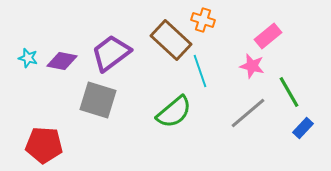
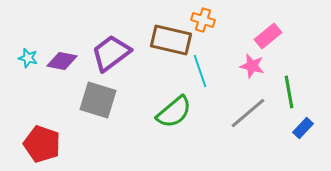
brown rectangle: rotated 30 degrees counterclockwise
green line: rotated 20 degrees clockwise
red pentagon: moved 2 px left, 1 px up; rotated 15 degrees clockwise
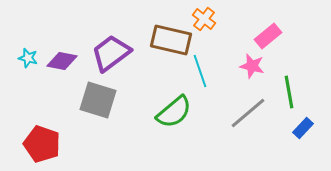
orange cross: moved 1 px right, 1 px up; rotated 20 degrees clockwise
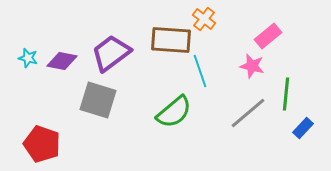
brown rectangle: rotated 9 degrees counterclockwise
green line: moved 3 px left, 2 px down; rotated 16 degrees clockwise
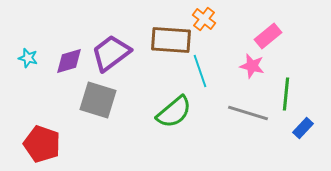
purple diamond: moved 7 px right; rotated 28 degrees counterclockwise
gray line: rotated 57 degrees clockwise
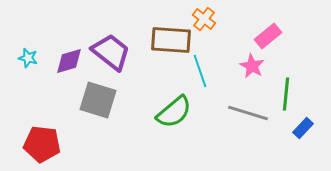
purple trapezoid: moved 1 px up; rotated 75 degrees clockwise
pink star: rotated 15 degrees clockwise
red pentagon: rotated 12 degrees counterclockwise
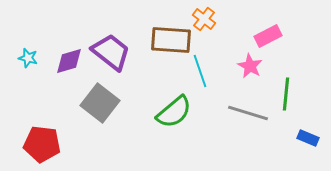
pink rectangle: rotated 12 degrees clockwise
pink star: moved 2 px left
gray square: moved 2 px right, 3 px down; rotated 21 degrees clockwise
blue rectangle: moved 5 px right, 10 px down; rotated 70 degrees clockwise
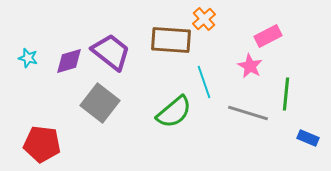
orange cross: rotated 10 degrees clockwise
cyan line: moved 4 px right, 11 px down
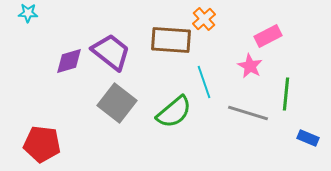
cyan star: moved 45 px up; rotated 12 degrees counterclockwise
gray square: moved 17 px right
